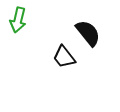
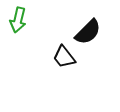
black semicircle: moved 1 px up; rotated 84 degrees clockwise
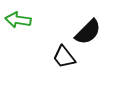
green arrow: rotated 85 degrees clockwise
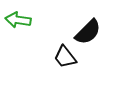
black trapezoid: moved 1 px right
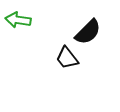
black trapezoid: moved 2 px right, 1 px down
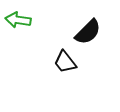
black trapezoid: moved 2 px left, 4 px down
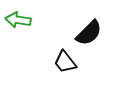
black semicircle: moved 1 px right, 1 px down
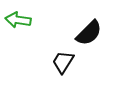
black trapezoid: moved 2 px left; rotated 70 degrees clockwise
